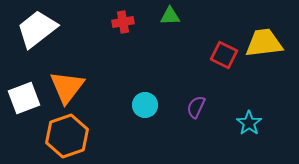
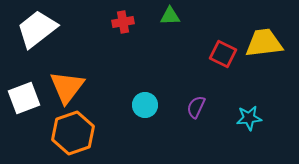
red square: moved 1 px left, 1 px up
cyan star: moved 5 px up; rotated 30 degrees clockwise
orange hexagon: moved 6 px right, 3 px up
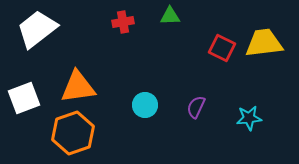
red square: moved 1 px left, 6 px up
orange triangle: moved 11 px right; rotated 45 degrees clockwise
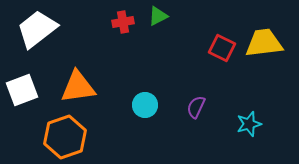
green triangle: moved 12 px left; rotated 25 degrees counterclockwise
white square: moved 2 px left, 8 px up
cyan star: moved 6 px down; rotated 10 degrees counterclockwise
orange hexagon: moved 8 px left, 4 px down
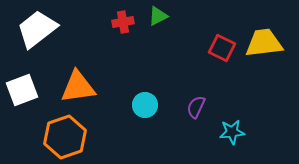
cyan star: moved 17 px left, 8 px down; rotated 10 degrees clockwise
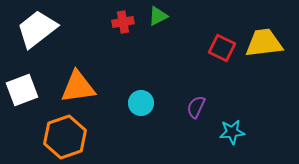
cyan circle: moved 4 px left, 2 px up
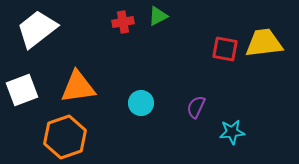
red square: moved 3 px right, 1 px down; rotated 16 degrees counterclockwise
